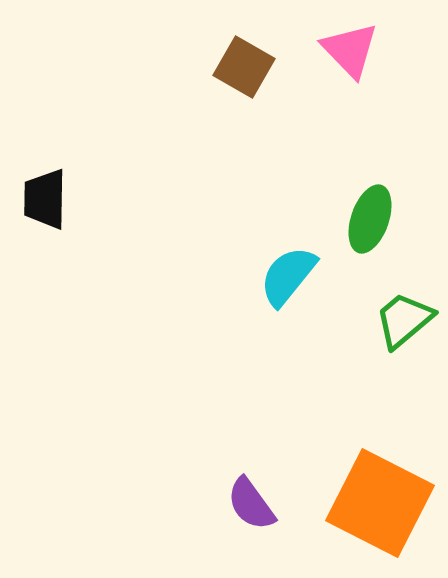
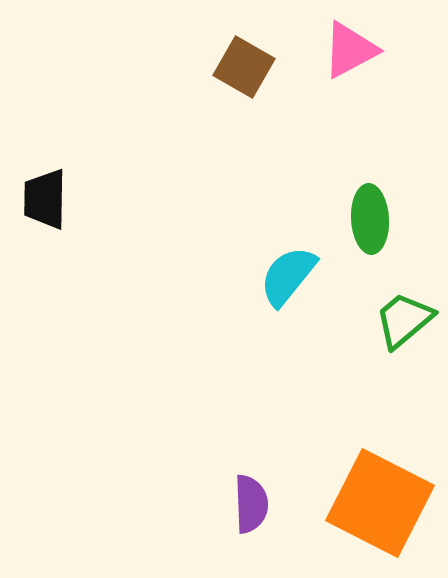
pink triangle: rotated 46 degrees clockwise
green ellipse: rotated 22 degrees counterclockwise
purple semicircle: rotated 146 degrees counterclockwise
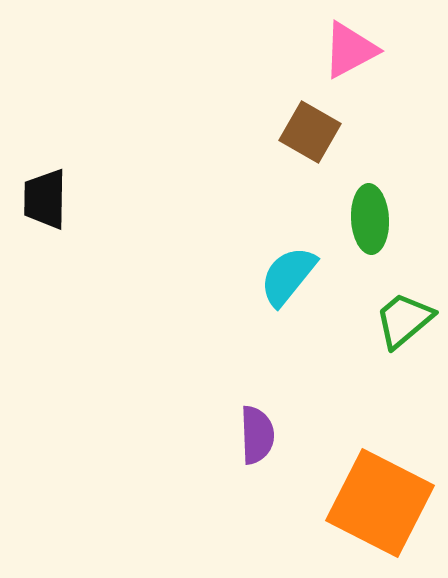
brown square: moved 66 px right, 65 px down
purple semicircle: moved 6 px right, 69 px up
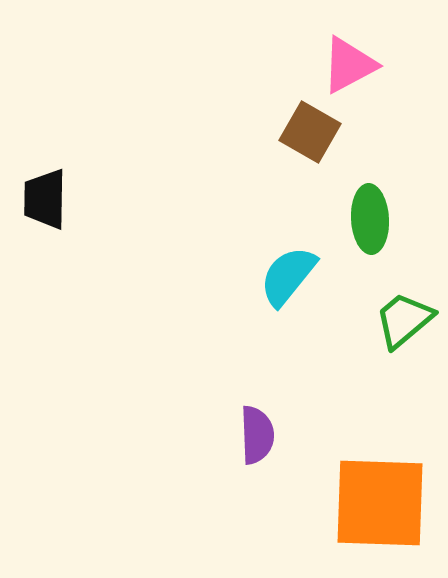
pink triangle: moved 1 px left, 15 px down
orange square: rotated 25 degrees counterclockwise
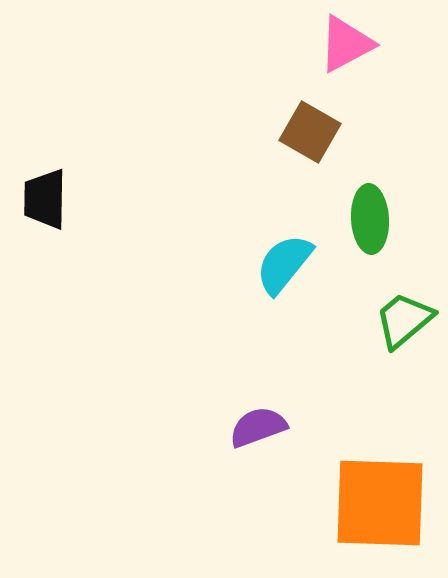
pink triangle: moved 3 px left, 21 px up
cyan semicircle: moved 4 px left, 12 px up
purple semicircle: moved 1 px right, 8 px up; rotated 108 degrees counterclockwise
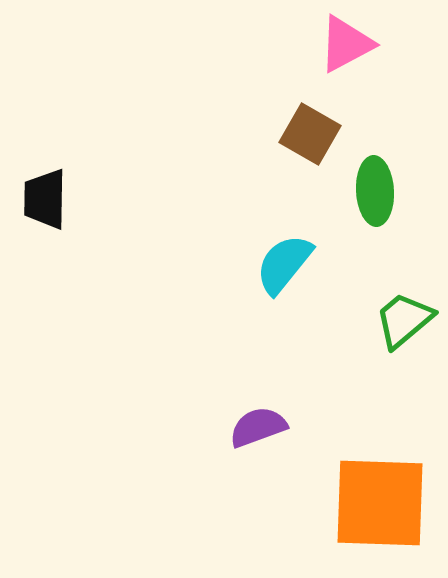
brown square: moved 2 px down
green ellipse: moved 5 px right, 28 px up
